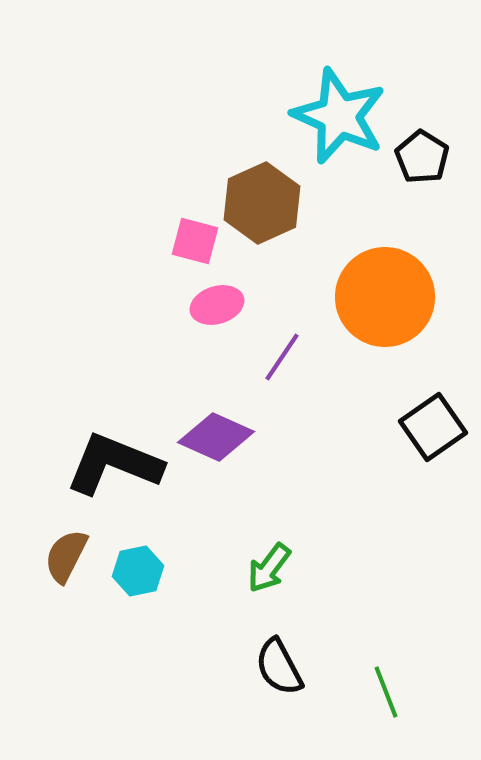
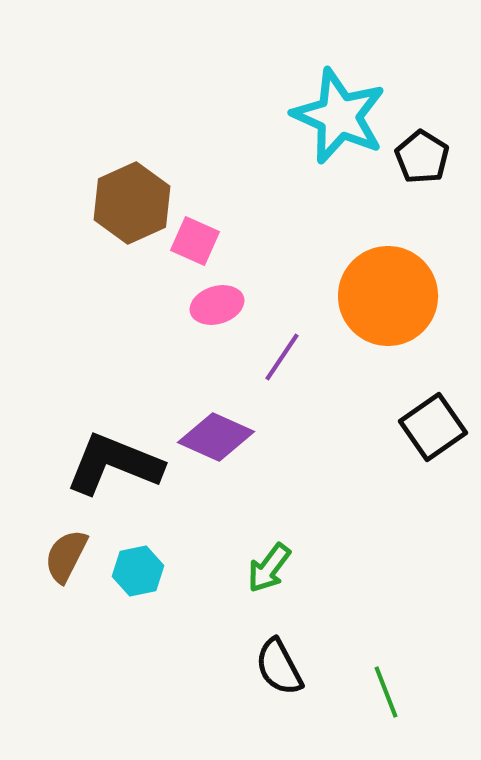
brown hexagon: moved 130 px left
pink square: rotated 9 degrees clockwise
orange circle: moved 3 px right, 1 px up
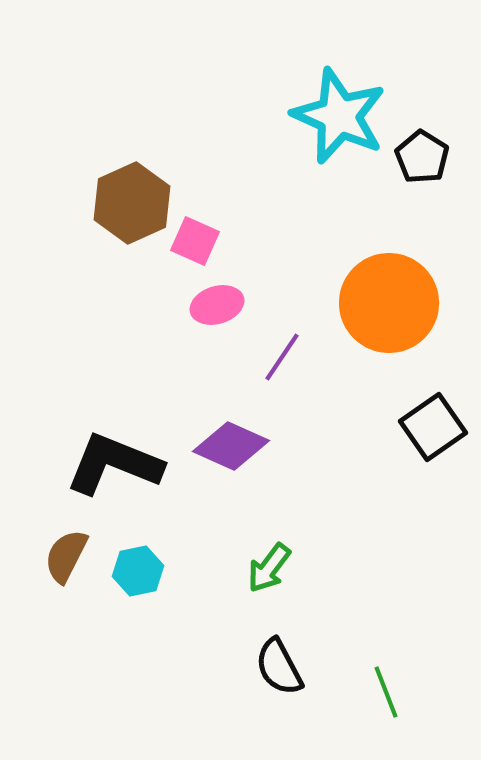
orange circle: moved 1 px right, 7 px down
purple diamond: moved 15 px right, 9 px down
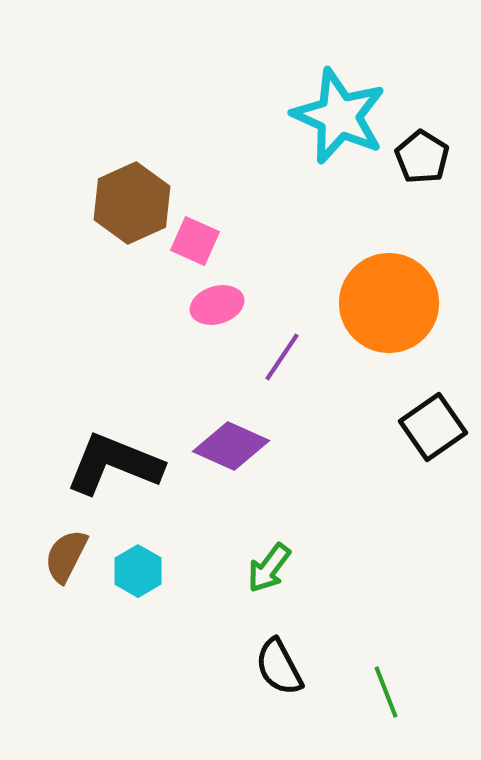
cyan hexagon: rotated 18 degrees counterclockwise
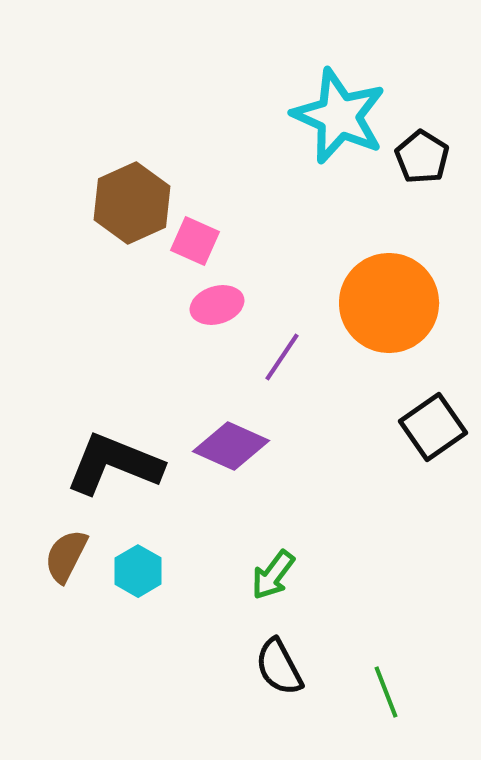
green arrow: moved 4 px right, 7 px down
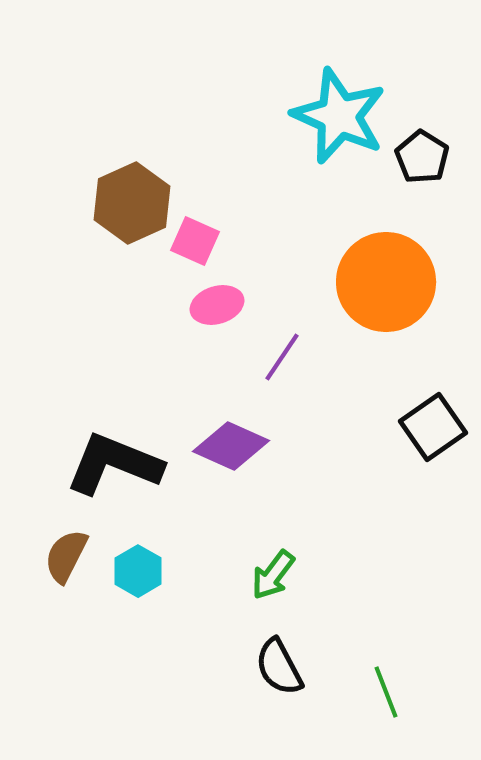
orange circle: moved 3 px left, 21 px up
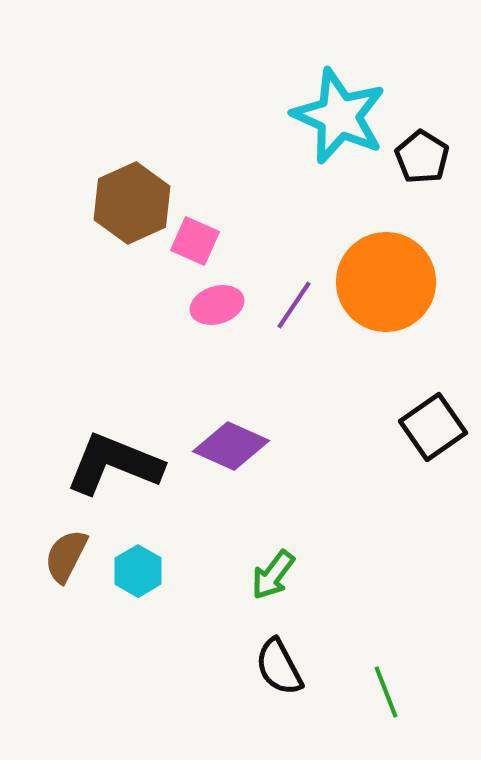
purple line: moved 12 px right, 52 px up
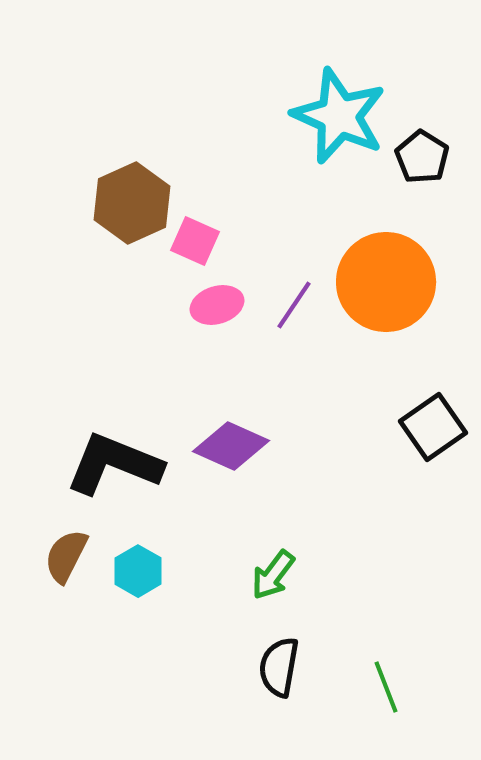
black semicircle: rotated 38 degrees clockwise
green line: moved 5 px up
